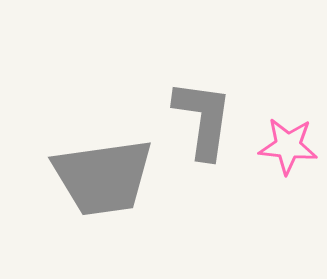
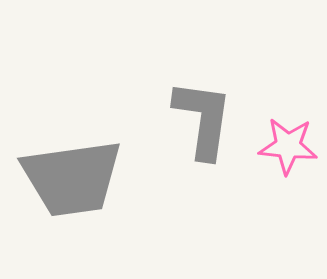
gray trapezoid: moved 31 px left, 1 px down
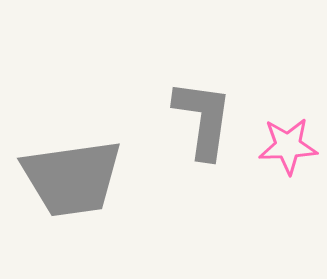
pink star: rotated 8 degrees counterclockwise
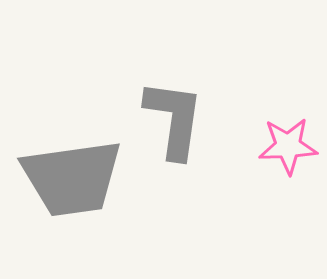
gray L-shape: moved 29 px left
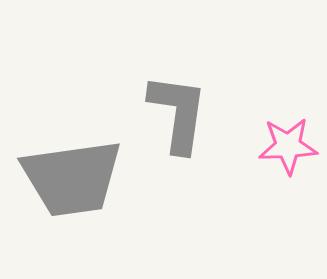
gray L-shape: moved 4 px right, 6 px up
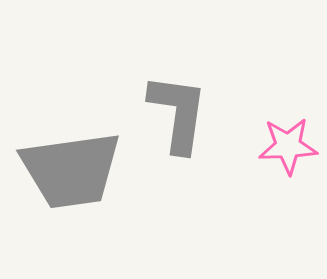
gray trapezoid: moved 1 px left, 8 px up
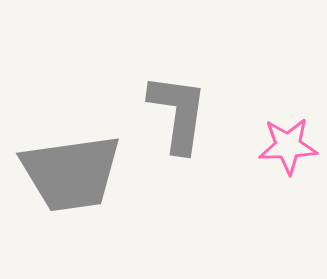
gray trapezoid: moved 3 px down
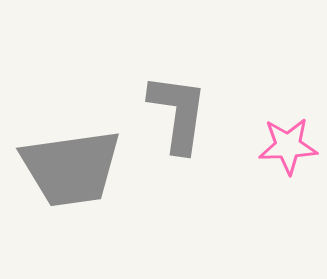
gray trapezoid: moved 5 px up
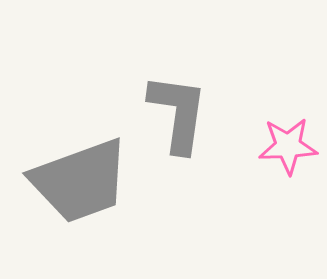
gray trapezoid: moved 9 px right, 13 px down; rotated 12 degrees counterclockwise
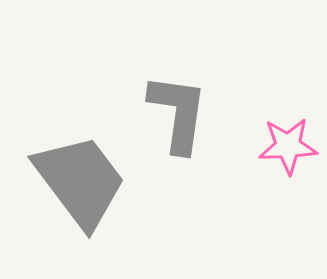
gray trapezoid: rotated 107 degrees counterclockwise
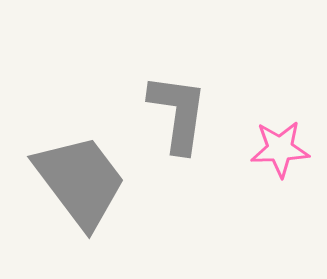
pink star: moved 8 px left, 3 px down
